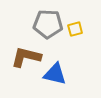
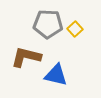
yellow square: rotated 28 degrees counterclockwise
blue triangle: moved 1 px right, 1 px down
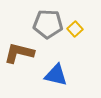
brown L-shape: moved 7 px left, 4 px up
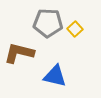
gray pentagon: moved 1 px up
blue triangle: moved 1 px left, 1 px down
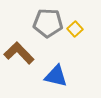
brown L-shape: rotated 32 degrees clockwise
blue triangle: moved 1 px right
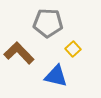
yellow square: moved 2 px left, 20 px down
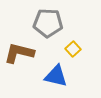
brown L-shape: rotated 32 degrees counterclockwise
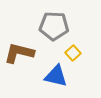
gray pentagon: moved 6 px right, 3 px down
yellow square: moved 4 px down
